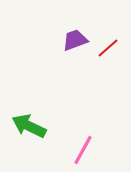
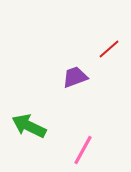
purple trapezoid: moved 37 px down
red line: moved 1 px right, 1 px down
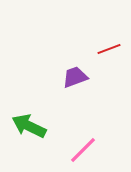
red line: rotated 20 degrees clockwise
pink line: rotated 16 degrees clockwise
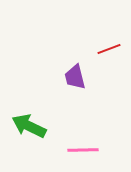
purple trapezoid: rotated 84 degrees counterclockwise
pink line: rotated 44 degrees clockwise
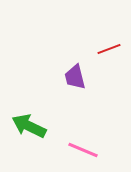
pink line: rotated 24 degrees clockwise
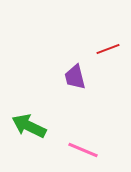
red line: moved 1 px left
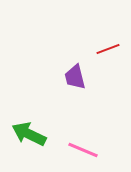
green arrow: moved 8 px down
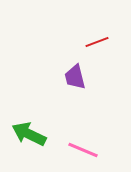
red line: moved 11 px left, 7 px up
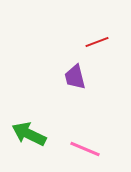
pink line: moved 2 px right, 1 px up
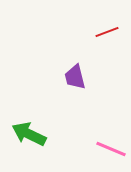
red line: moved 10 px right, 10 px up
pink line: moved 26 px right
